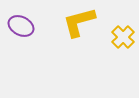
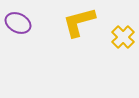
purple ellipse: moved 3 px left, 3 px up
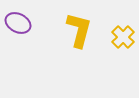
yellow L-shape: moved 8 px down; rotated 120 degrees clockwise
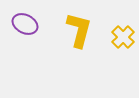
purple ellipse: moved 7 px right, 1 px down
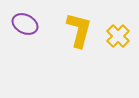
yellow cross: moved 5 px left, 1 px up
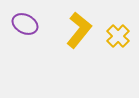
yellow L-shape: rotated 24 degrees clockwise
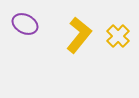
yellow L-shape: moved 5 px down
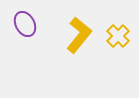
purple ellipse: rotated 35 degrees clockwise
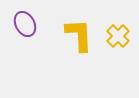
yellow L-shape: rotated 42 degrees counterclockwise
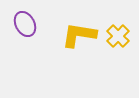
yellow L-shape: rotated 78 degrees counterclockwise
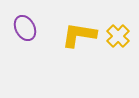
purple ellipse: moved 4 px down
